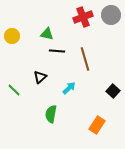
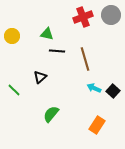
cyan arrow: moved 25 px right; rotated 112 degrees counterclockwise
green semicircle: rotated 30 degrees clockwise
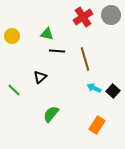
red cross: rotated 12 degrees counterclockwise
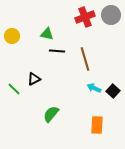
red cross: moved 2 px right; rotated 12 degrees clockwise
black triangle: moved 6 px left, 2 px down; rotated 16 degrees clockwise
green line: moved 1 px up
orange rectangle: rotated 30 degrees counterclockwise
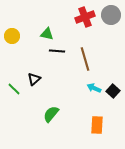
black triangle: rotated 16 degrees counterclockwise
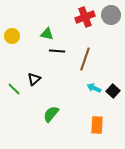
brown line: rotated 35 degrees clockwise
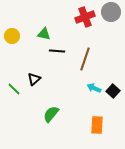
gray circle: moved 3 px up
green triangle: moved 3 px left
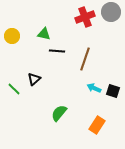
black square: rotated 24 degrees counterclockwise
green semicircle: moved 8 px right, 1 px up
orange rectangle: rotated 30 degrees clockwise
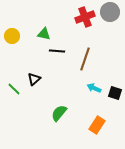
gray circle: moved 1 px left
black square: moved 2 px right, 2 px down
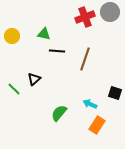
cyan arrow: moved 4 px left, 16 px down
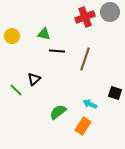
green line: moved 2 px right, 1 px down
green semicircle: moved 1 px left, 1 px up; rotated 12 degrees clockwise
orange rectangle: moved 14 px left, 1 px down
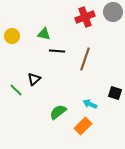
gray circle: moved 3 px right
orange rectangle: rotated 12 degrees clockwise
